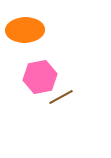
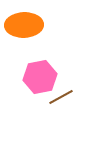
orange ellipse: moved 1 px left, 5 px up
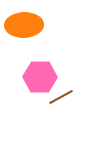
pink hexagon: rotated 12 degrees clockwise
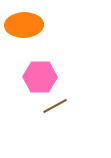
brown line: moved 6 px left, 9 px down
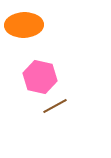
pink hexagon: rotated 12 degrees clockwise
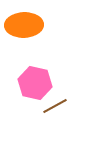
pink hexagon: moved 5 px left, 6 px down
